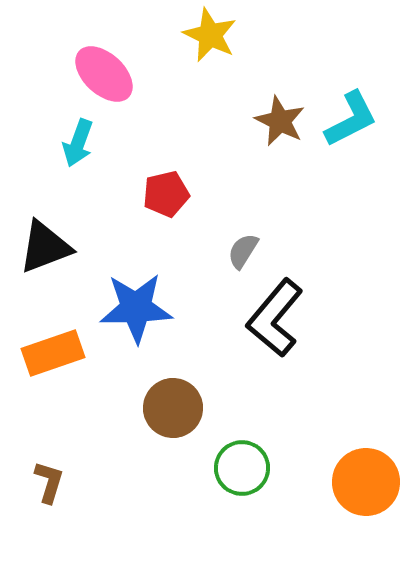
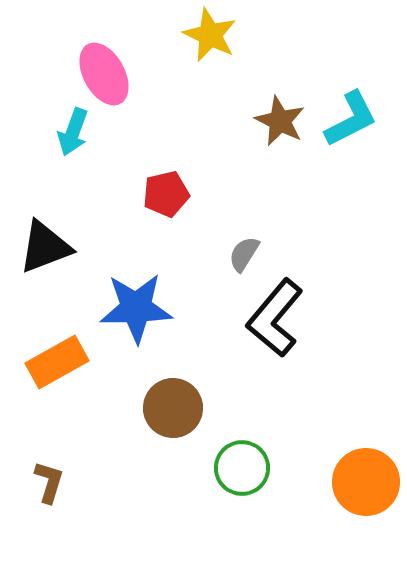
pink ellipse: rotated 18 degrees clockwise
cyan arrow: moved 5 px left, 11 px up
gray semicircle: moved 1 px right, 3 px down
orange rectangle: moved 4 px right, 9 px down; rotated 10 degrees counterclockwise
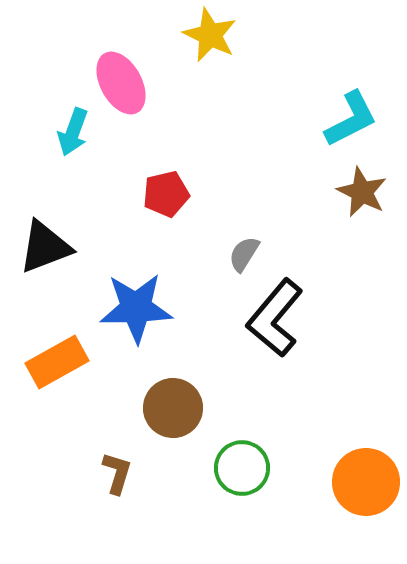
pink ellipse: moved 17 px right, 9 px down
brown star: moved 82 px right, 71 px down
brown L-shape: moved 68 px right, 9 px up
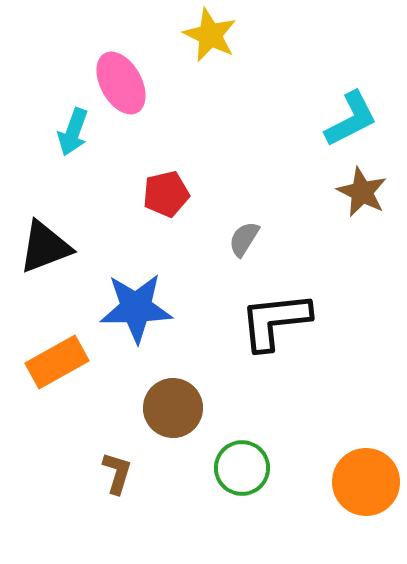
gray semicircle: moved 15 px up
black L-shape: moved 3 px down; rotated 44 degrees clockwise
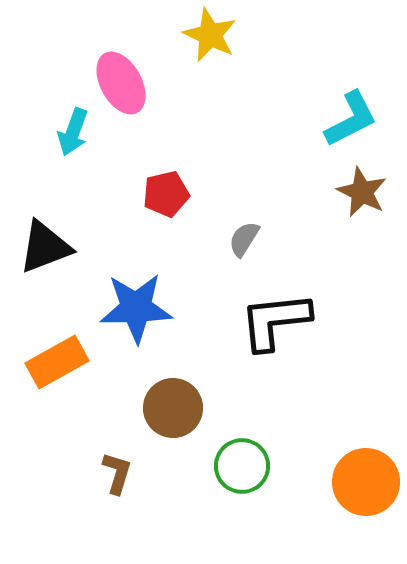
green circle: moved 2 px up
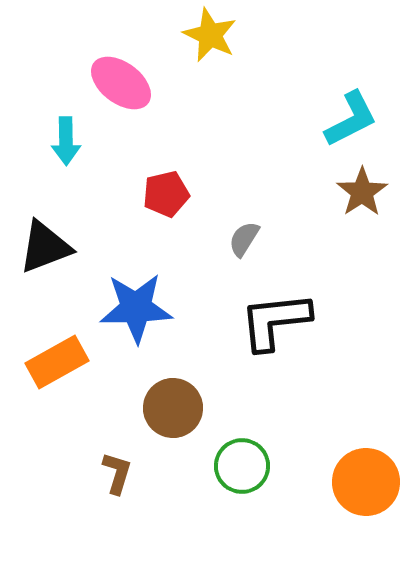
pink ellipse: rotated 24 degrees counterclockwise
cyan arrow: moved 7 px left, 9 px down; rotated 21 degrees counterclockwise
brown star: rotated 12 degrees clockwise
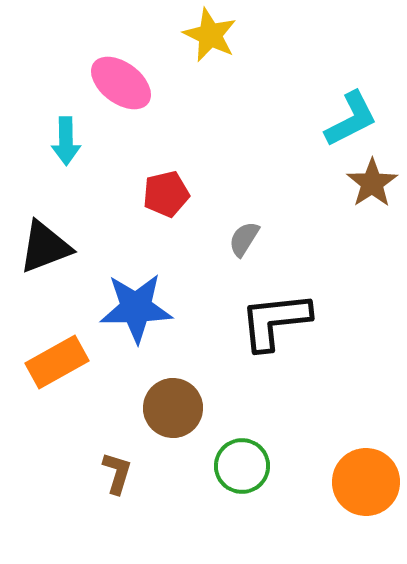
brown star: moved 10 px right, 9 px up
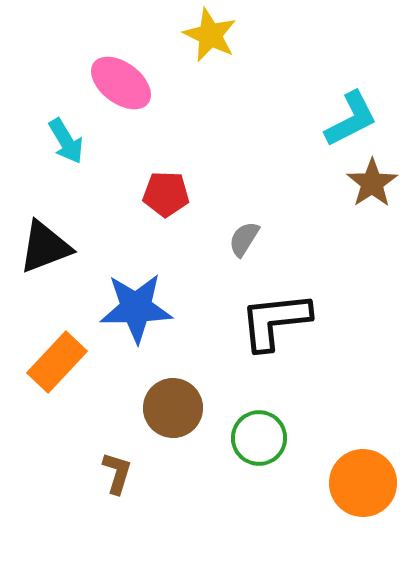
cyan arrow: rotated 30 degrees counterclockwise
red pentagon: rotated 15 degrees clockwise
orange rectangle: rotated 18 degrees counterclockwise
green circle: moved 17 px right, 28 px up
orange circle: moved 3 px left, 1 px down
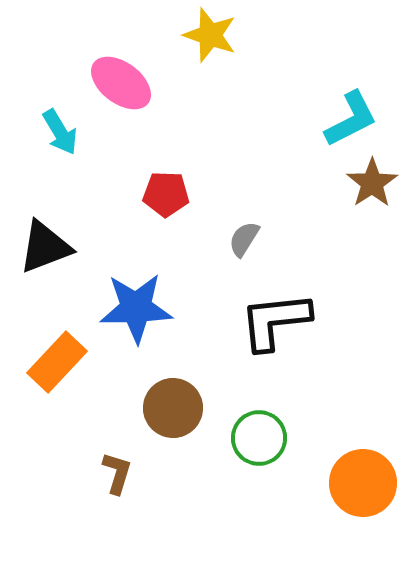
yellow star: rotated 6 degrees counterclockwise
cyan arrow: moved 6 px left, 9 px up
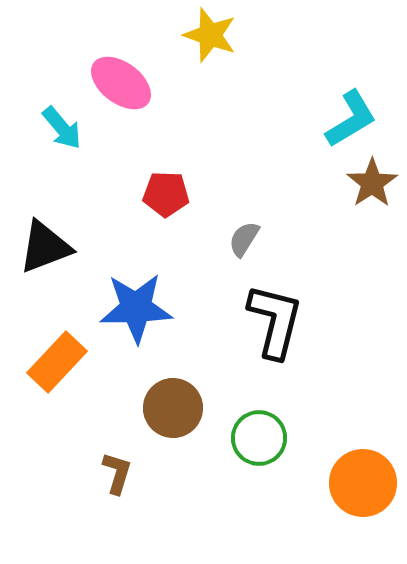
cyan L-shape: rotated 4 degrees counterclockwise
cyan arrow: moved 2 px right, 4 px up; rotated 9 degrees counterclockwise
black L-shape: rotated 110 degrees clockwise
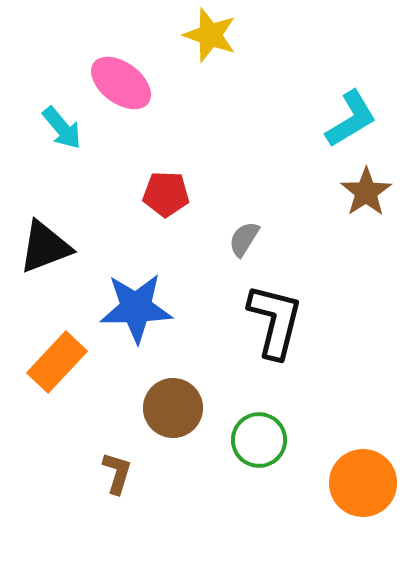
brown star: moved 6 px left, 9 px down
green circle: moved 2 px down
